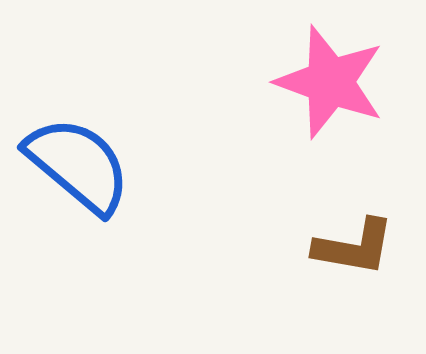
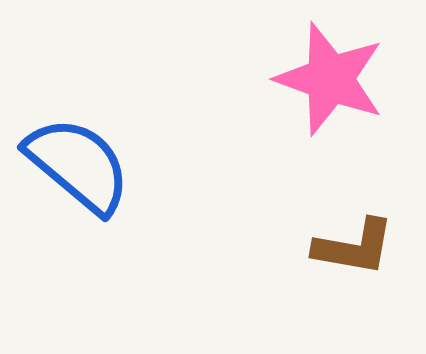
pink star: moved 3 px up
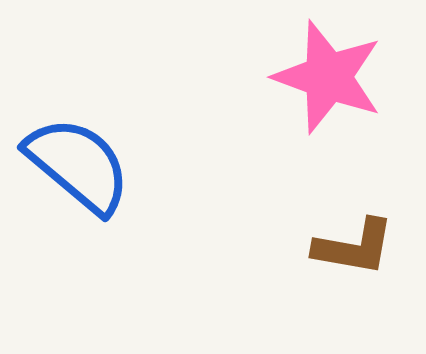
pink star: moved 2 px left, 2 px up
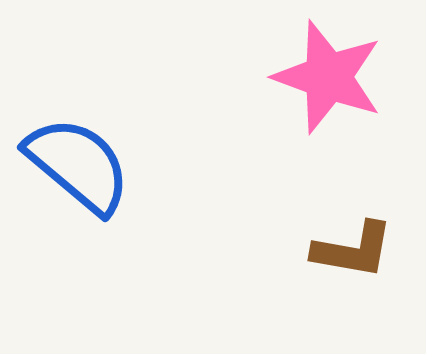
brown L-shape: moved 1 px left, 3 px down
